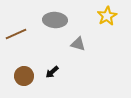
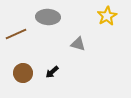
gray ellipse: moved 7 px left, 3 px up
brown circle: moved 1 px left, 3 px up
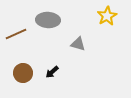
gray ellipse: moved 3 px down
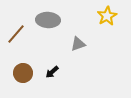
brown line: rotated 25 degrees counterclockwise
gray triangle: rotated 35 degrees counterclockwise
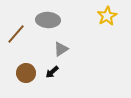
gray triangle: moved 17 px left, 5 px down; rotated 14 degrees counterclockwise
brown circle: moved 3 px right
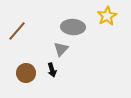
gray ellipse: moved 25 px right, 7 px down
brown line: moved 1 px right, 3 px up
gray triangle: rotated 14 degrees counterclockwise
black arrow: moved 2 px up; rotated 64 degrees counterclockwise
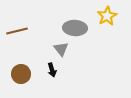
gray ellipse: moved 2 px right, 1 px down
brown line: rotated 35 degrees clockwise
gray triangle: rotated 21 degrees counterclockwise
brown circle: moved 5 px left, 1 px down
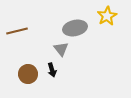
gray ellipse: rotated 15 degrees counterclockwise
brown circle: moved 7 px right
